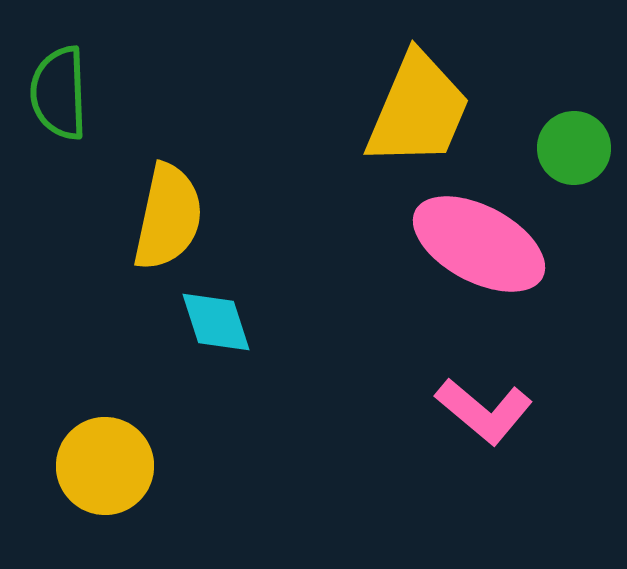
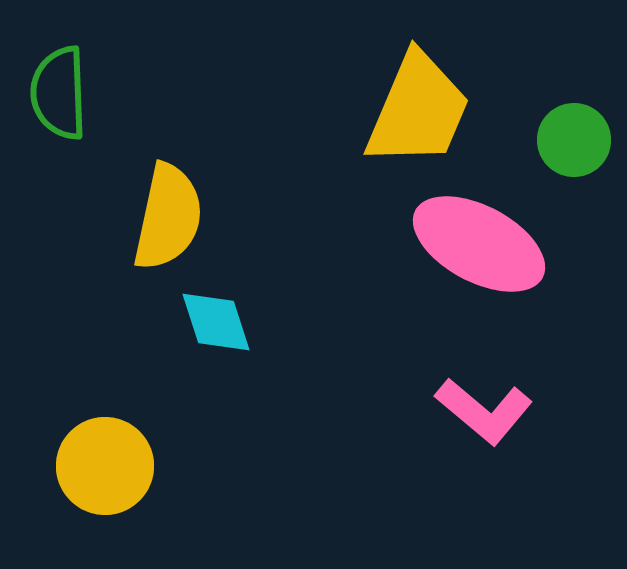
green circle: moved 8 px up
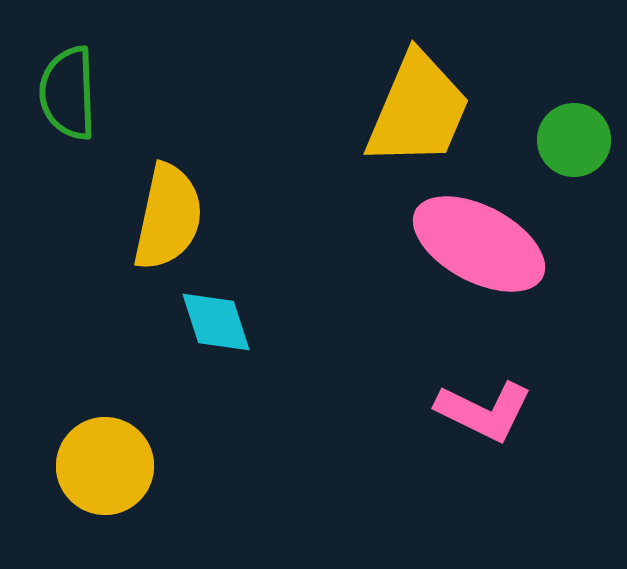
green semicircle: moved 9 px right
pink L-shape: rotated 14 degrees counterclockwise
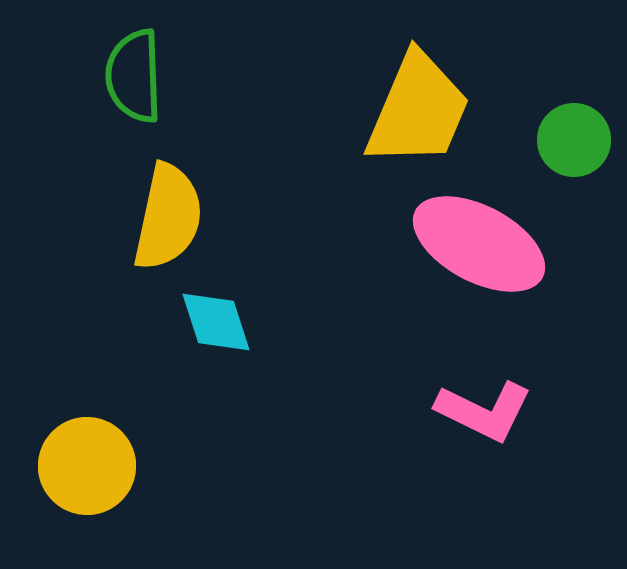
green semicircle: moved 66 px right, 17 px up
yellow circle: moved 18 px left
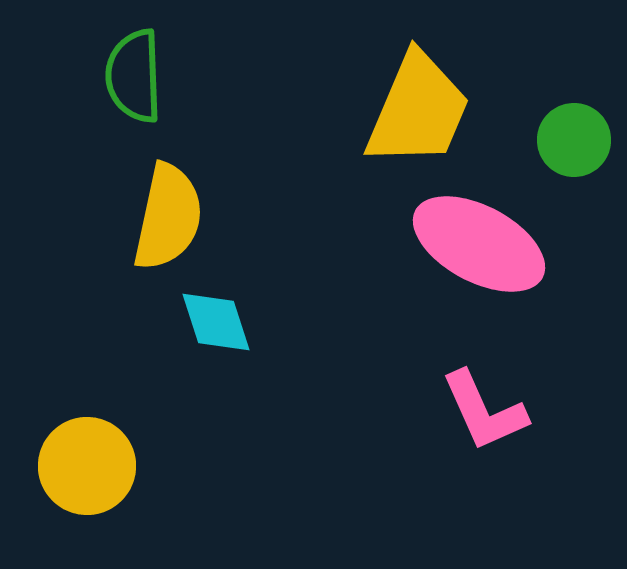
pink L-shape: rotated 40 degrees clockwise
